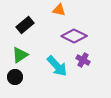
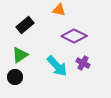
purple cross: moved 3 px down
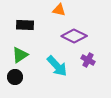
black rectangle: rotated 42 degrees clockwise
purple cross: moved 5 px right, 3 px up
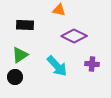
purple cross: moved 4 px right, 4 px down; rotated 24 degrees counterclockwise
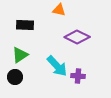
purple diamond: moved 3 px right, 1 px down
purple cross: moved 14 px left, 12 px down
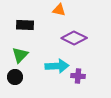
purple diamond: moved 3 px left, 1 px down
green triangle: rotated 12 degrees counterclockwise
cyan arrow: rotated 50 degrees counterclockwise
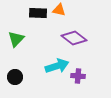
black rectangle: moved 13 px right, 12 px up
purple diamond: rotated 10 degrees clockwise
green triangle: moved 4 px left, 16 px up
cyan arrow: rotated 15 degrees counterclockwise
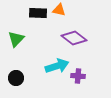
black circle: moved 1 px right, 1 px down
